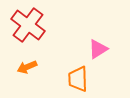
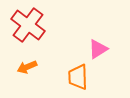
orange trapezoid: moved 2 px up
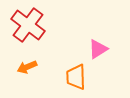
orange trapezoid: moved 2 px left
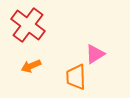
pink triangle: moved 3 px left, 5 px down
orange arrow: moved 4 px right, 1 px up
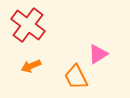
pink triangle: moved 3 px right
orange trapezoid: rotated 24 degrees counterclockwise
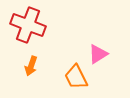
red cross: rotated 16 degrees counterclockwise
orange arrow: rotated 48 degrees counterclockwise
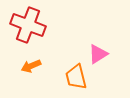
orange arrow: rotated 48 degrees clockwise
orange trapezoid: rotated 12 degrees clockwise
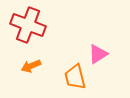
orange trapezoid: moved 1 px left
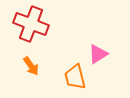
red cross: moved 3 px right, 1 px up
orange arrow: rotated 102 degrees counterclockwise
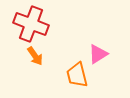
orange arrow: moved 4 px right, 10 px up
orange trapezoid: moved 2 px right, 2 px up
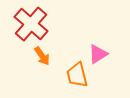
red cross: rotated 20 degrees clockwise
orange arrow: moved 7 px right
